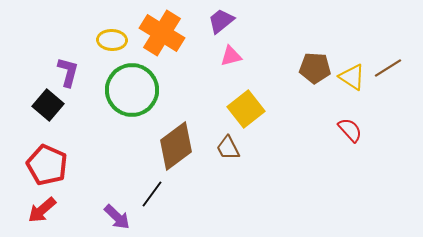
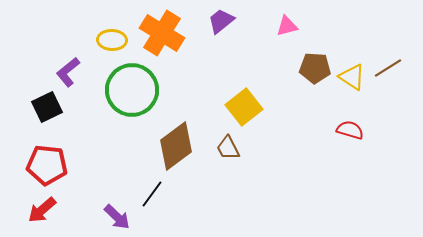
pink triangle: moved 56 px right, 30 px up
purple L-shape: rotated 144 degrees counterclockwise
black square: moved 1 px left, 2 px down; rotated 24 degrees clockwise
yellow square: moved 2 px left, 2 px up
red semicircle: rotated 32 degrees counterclockwise
red pentagon: rotated 18 degrees counterclockwise
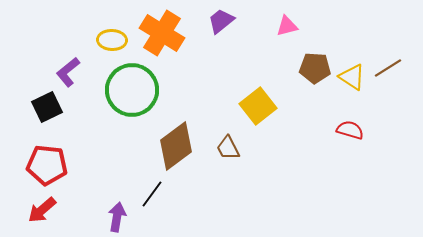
yellow square: moved 14 px right, 1 px up
purple arrow: rotated 124 degrees counterclockwise
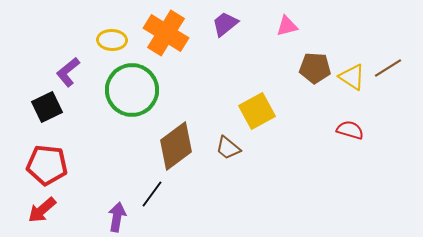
purple trapezoid: moved 4 px right, 3 px down
orange cross: moved 4 px right
yellow square: moved 1 px left, 5 px down; rotated 9 degrees clockwise
brown trapezoid: rotated 24 degrees counterclockwise
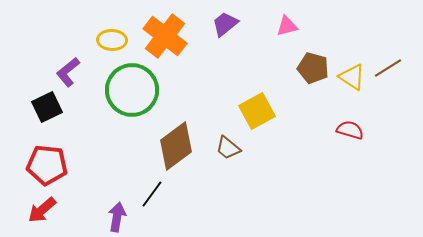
orange cross: moved 1 px left, 3 px down; rotated 6 degrees clockwise
brown pentagon: moved 2 px left; rotated 12 degrees clockwise
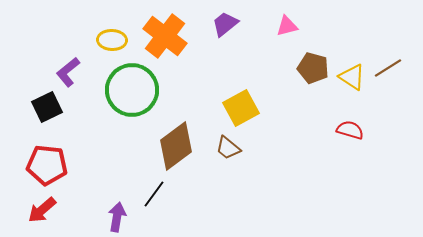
yellow square: moved 16 px left, 3 px up
black line: moved 2 px right
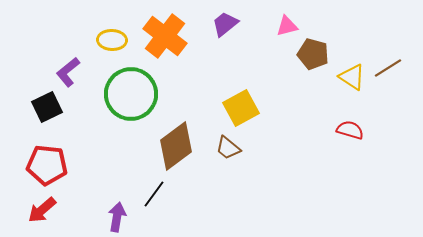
brown pentagon: moved 14 px up
green circle: moved 1 px left, 4 px down
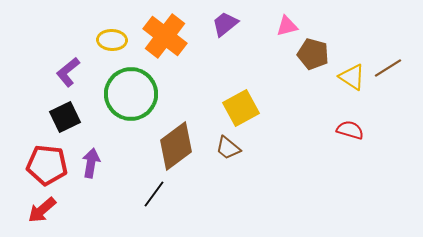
black square: moved 18 px right, 10 px down
purple arrow: moved 26 px left, 54 px up
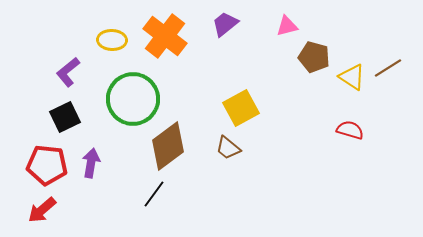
brown pentagon: moved 1 px right, 3 px down
green circle: moved 2 px right, 5 px down
brown diamond: moved 8 px left
